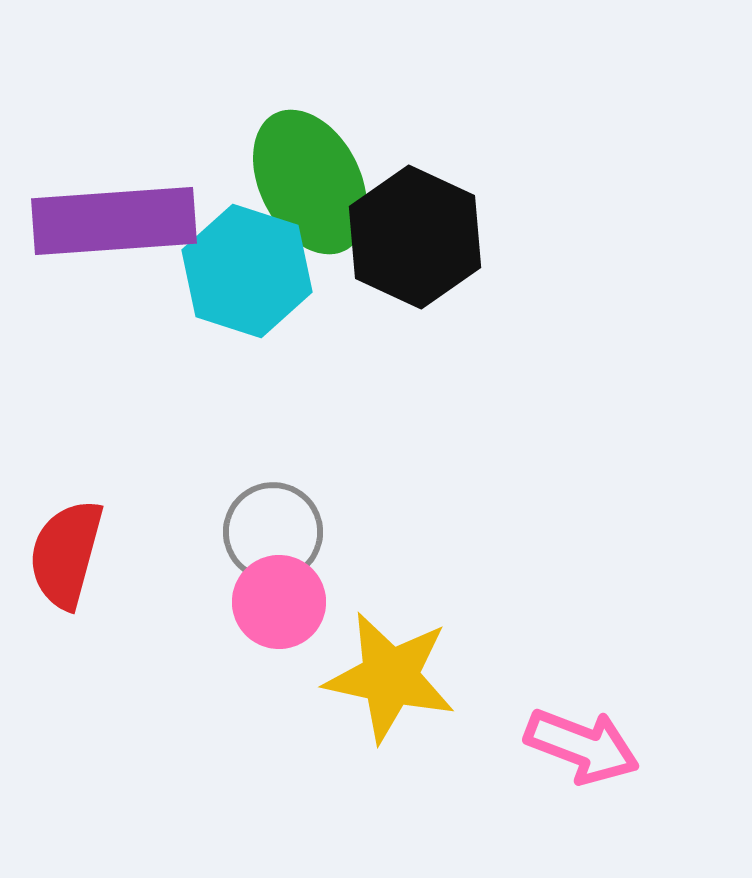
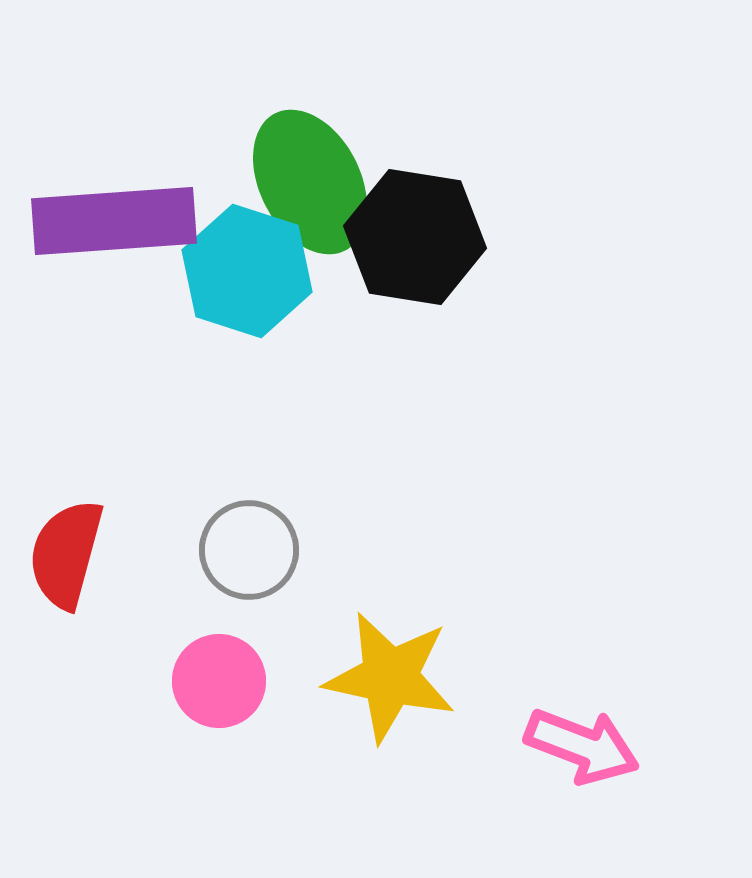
black hexagon: rotated 16 degrees counterclockwise
gray circle: moved 24 px left, 18 px down
pink circle: moved 60 px left, 79 px down
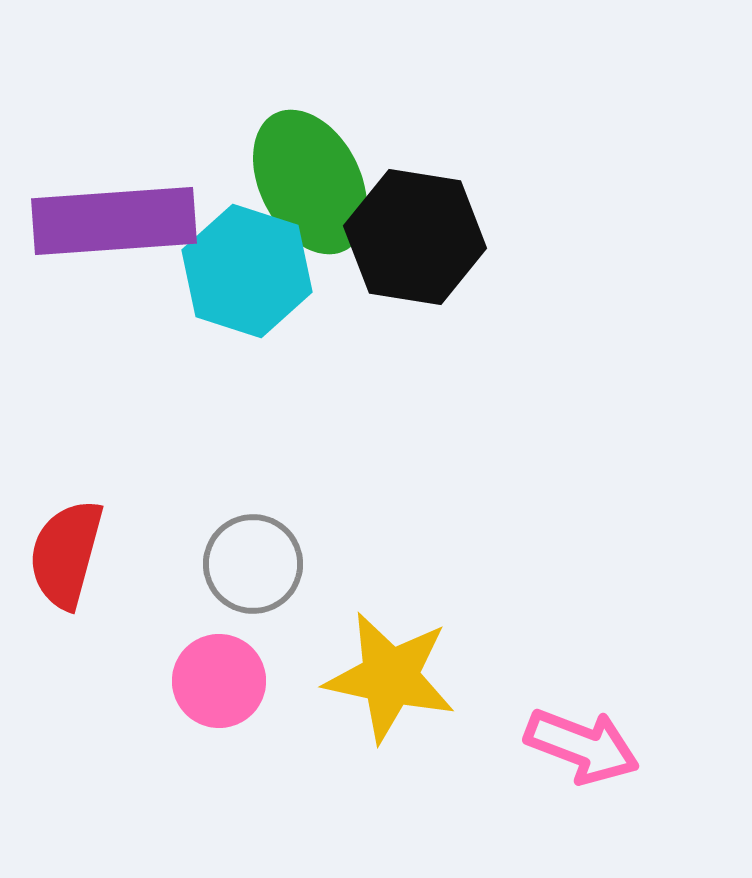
gray circle: moved 4 px right, 14 px down
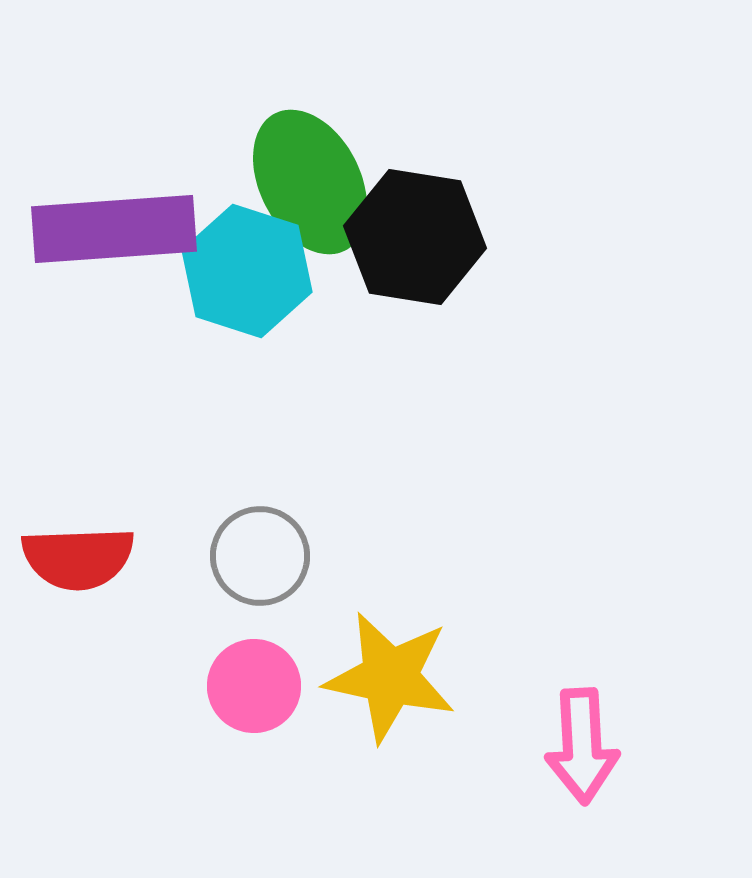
purple rectangle: moved 8 px down
red semicircle: moved 12 px right, 4 px down; rotated 107 degrees counterclockwise
gray circle: moved 7 px right, 8 px up
pink circle: moved 35 px right, 5 px down
pink arrow: rotated 66 degrees clockwise
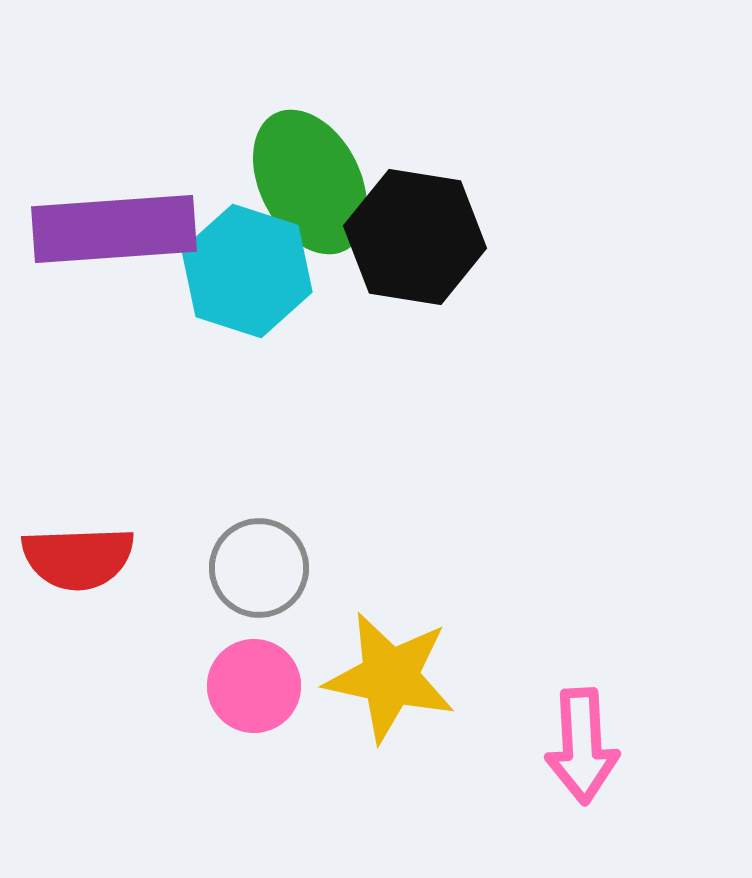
gray circle: moved 1 px left, 12 px down
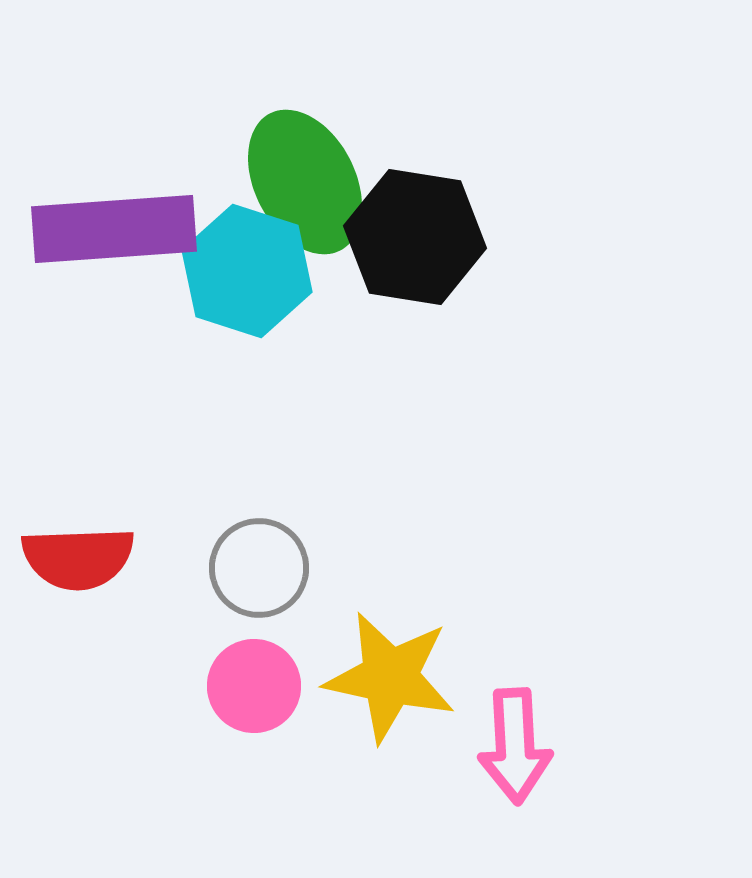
green ellipse: moved 5 px left
pink arrow: moved 67 px left
